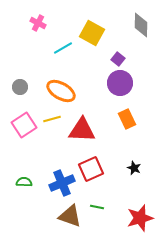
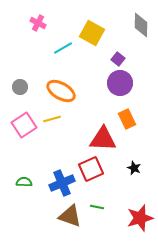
red triangle: moved 21 px right, 9 px down
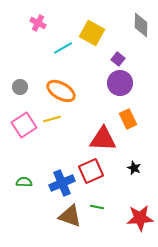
orange rectangle: moved 1 px right
red square: moved 2 px down
red star: rotated 12 degrees clockwise
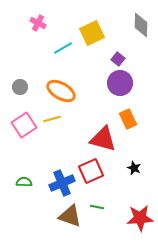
yellow square: rotated 35 degrees clockwise
red triangle: rotated 12 degrees clockwise
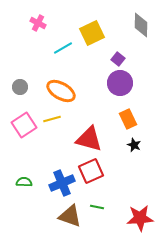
red triangle: moved 14 px left
black star: moved 23 px up
